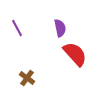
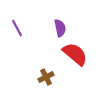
red semicircle: rotated 8 degrees counterclockwise
brown cross: moved 19 px right, 1 px up; rotated 28 degrees clockwise
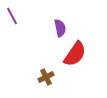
purple line: moved 5 px left, 12 px up
red semicircle: rotated 84 degrees clockwise
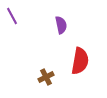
purple semicircle: moved 1 px right, 3 px up
red semicircle: moved 5 px right, 7 px down; rotated 24 degrees counterclockwise
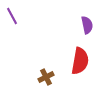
purple semicircle: moved 26 px right
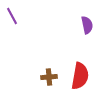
red semicircle: moved 15 px down
brown cross: moved 3 px right; rotated 21 degrees clockwise
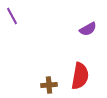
purple semicircle: moved 1 px right, 4 px down; rotated 72 degrees clockwise
brown cross: moved 8 px down
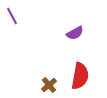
purple semicircle: moved 13 px left, 4 px down
brown cross: rotated 35 degrees counterclockwise
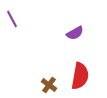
purple line: moved 3 px down
brown cross: rotated 14 degrees counterclockwise
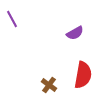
red semicircle: moved 3 px right, 1 px up
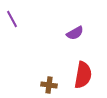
brown cross: rotated 28 degrees counterclockwise
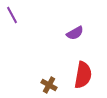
purple line: moved 4 px up
brown cross: rotated 21 degrees clockwise
